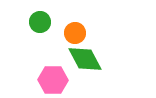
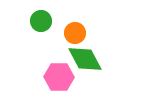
green circle: moved 1 px right, 1 px up
pink hexagon: moved 6 px right, 3 px up
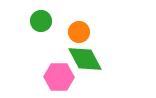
orange circle: moved 4 px right, 1 px up
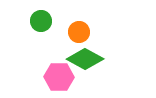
green diamond: rotated 33 degrees counterclockwise
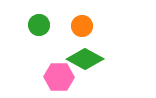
green circle: moved 2 px left, 4 px down
orange circle: moved 3 px right, 6 px up
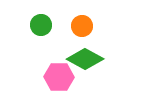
green circle: moved 2 px right
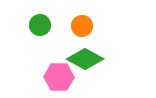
green circle: moved 1 px left
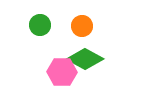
pink hexagon: moved 3 px right, 5 px up
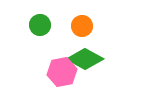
pink hexagon: rotated 12 degrees counterclockwise
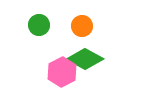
green circle: moved 1 px left
pink hexagon: rotated 16 degrees counterclockwise
